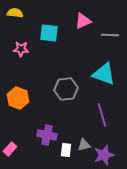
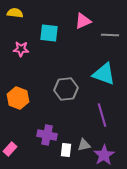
purple star: rotated 15 degrees counterclockwise
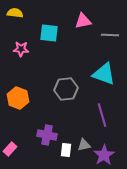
pink triangle: rotated 12 degrees clockwise
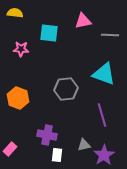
white rectangle: moved 9 px left, 5 px down
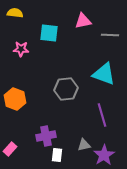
orange hexagon: moved 3 px left, 1 px down
purple cross: moved 1 px left, 1 px down; rotated 24 degrees counterclockwise
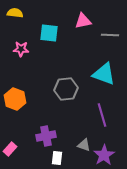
gray triangle: rotated 32 degrees clockwise
white rectangle: moved 3 px down
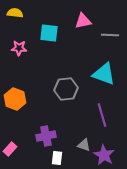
pink star: moved 2 px left, 1 px up
purple star: rotated 10 degrees counterclockwise
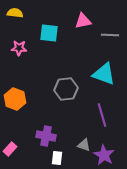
purple cross: rotated 24 degrees clockwise
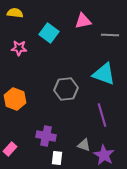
cyan square: rotated 30 degrees clockwise
